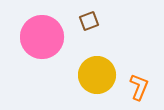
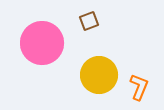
pink circle: moved 6 px down
yellow circle: moved 2 px right
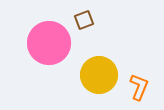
brown square: moved 5 px left, 1 px up
pink circle: moved 7 px right
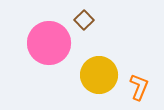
brown square: rotated 24 degrees counterclockwise
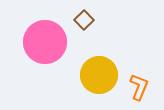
pink circle: moved 4 px left, 1 px up
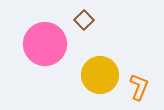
pink circle: moved 2 px down
yellow circle: moved 1 px right
